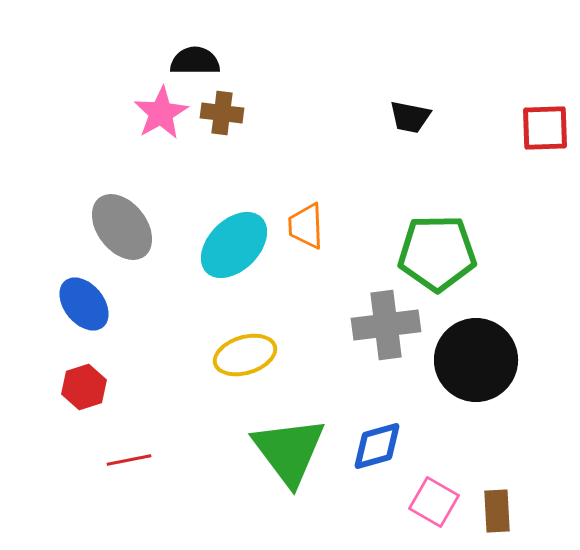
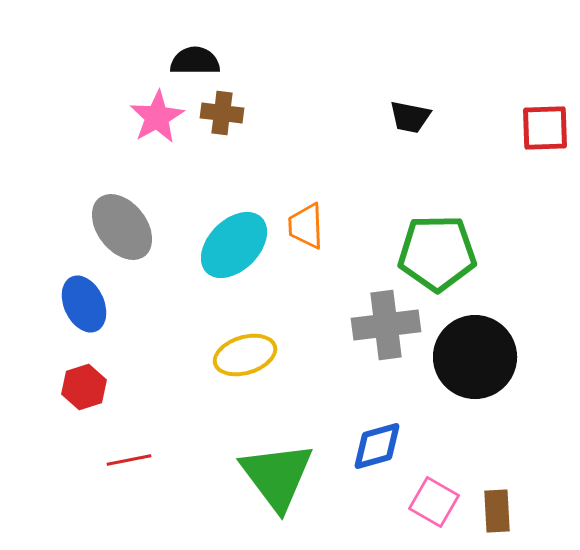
pink star: moved 4 px left, 4 px down
blue ellipse: rotated 14 degrees clockwise
black circle: moved 1 px left, 3 px up
green triangle: moved 12 px left, 25 px down
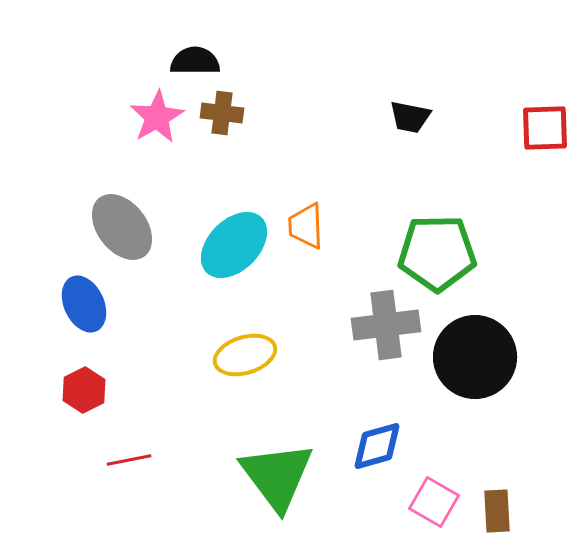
red hexagon: moved 3 px down; rotated 9 degrees counterclockwise
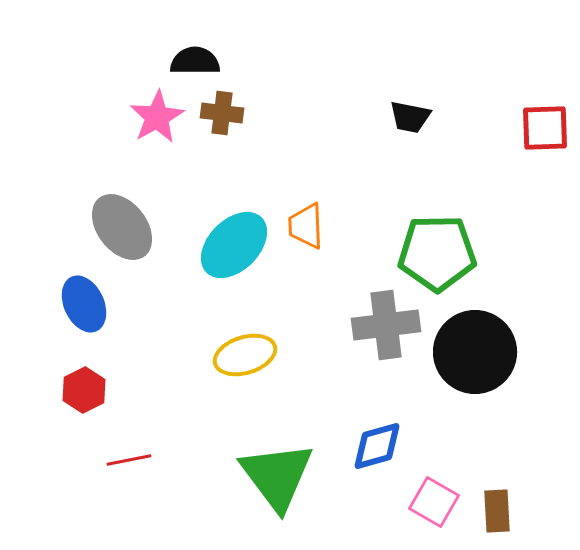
black circle: moved 5 px up
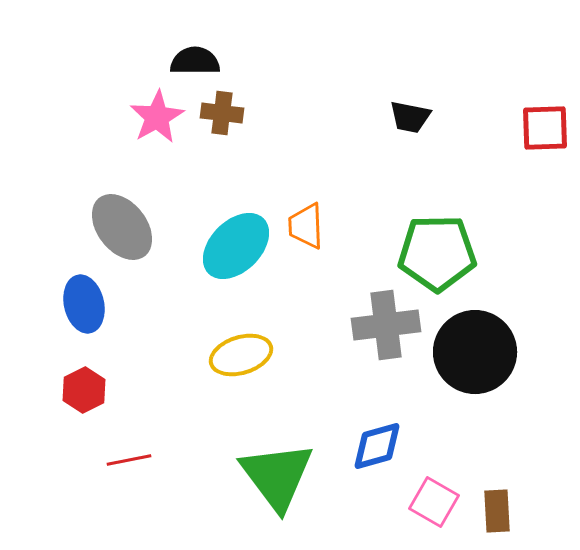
cyan ellipse: moved 2 px right, 1 px down
blue ellipse: rotated 12 degrees clockwise
yellow ellipse: moved 4 px left
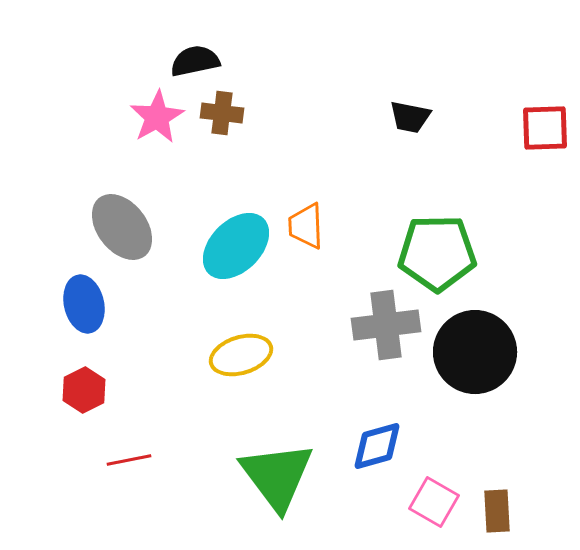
black semicircle: rotated 12 degrees counterclockwise
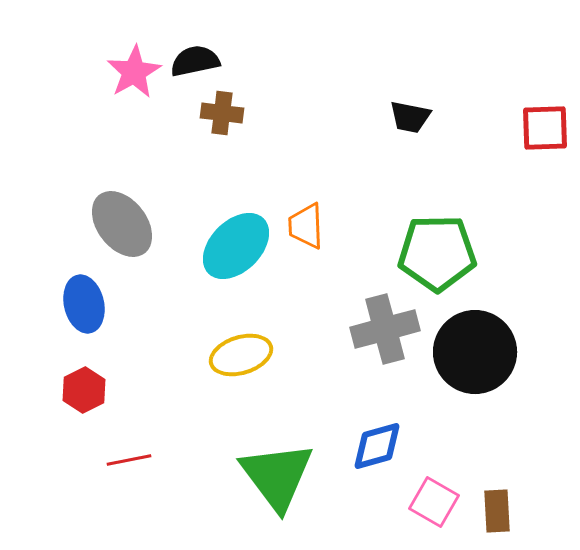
pink star: moved 23 px left, 45 px up
gray ellipse: moved 3 px up
gray cross: moved 1 px left, 4 px down; rotated 8 degrees counterclockwise
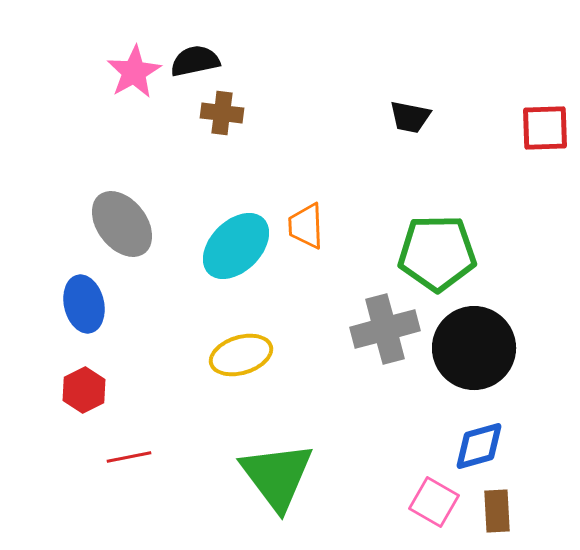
black circle: moved 1 px left, 4 px up
blue diamond: moved 102 px right
red line: moved 3 px up
